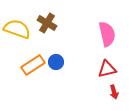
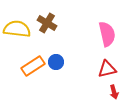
yellow semicircle: rotated 12 degrees counterclockwise
orange rectangle: moved 1 px down
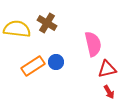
pink semicircle: moved 14 px left, 10 px down
red arrow: moved 5 px left; rotated 16 degrees counterclockwise
